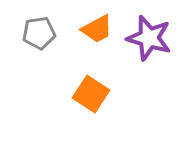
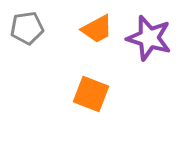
gray pentagon: moved 12 px left, 5 px up
orange square: rotated 12 degrees counterclockwise
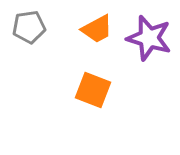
gray pentagon: moved 2 px right, 1 px up
orange square: moved 2 px right, 4 px up
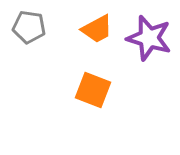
gray pentagon: rotated 16 degrees clockwise
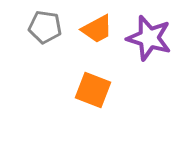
gray pentagon: moved 16 px right
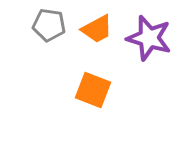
gray pentagon: moved 4 px right, 2 px up
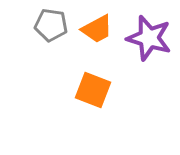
gray pentagon: moved 2 px right
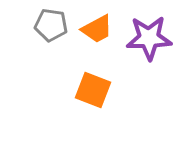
purple star: rotated 18 degrees counterclockwise
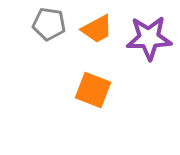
gray pentagon: moved 2 px left, 1 px up
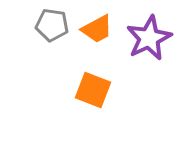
gray pentagon: moved 3 px right, 1 px down
purple star: rotated 24 degrees counterclockwise
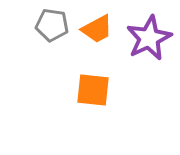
orange square: rotated 15 degrees counterclockwise
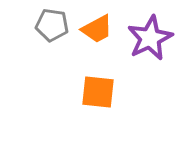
purple star: moved 1 px right
orange square: moved 5 px right, 2 px down
